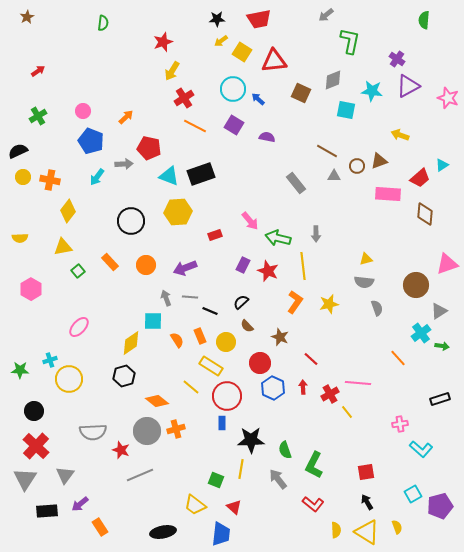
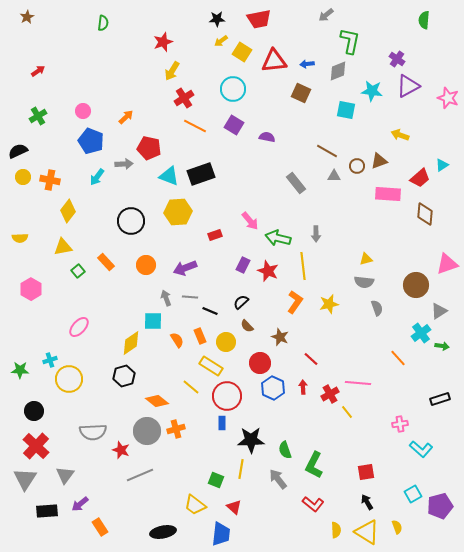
gray diamond at (333, 80): moved 5 px right, 9 px up
blue arrow at (258, 99): moved 49 px right, 35 px up; rotated 48 degrees counterclockwise
orange rectangle at (110, 262): moved 4 px left
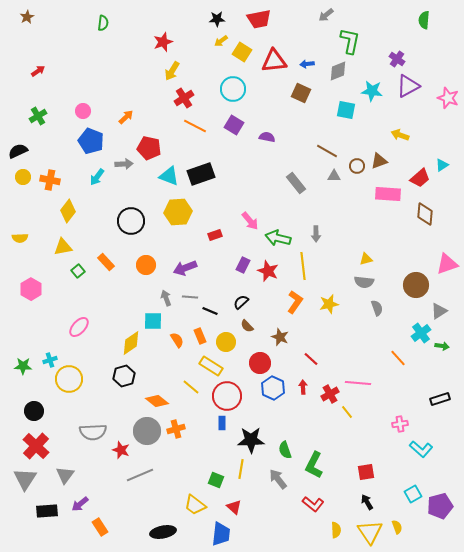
green star at (20, 370): moved 3 px right, 4 px up
yellow triangle at (367, 532): moved 3 px right; rotated 24 degrees clockwise
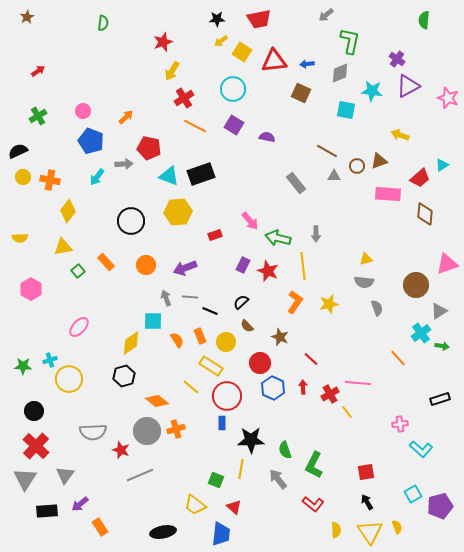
gray diamond at (338, 71): moved 2 px right, 2 px down
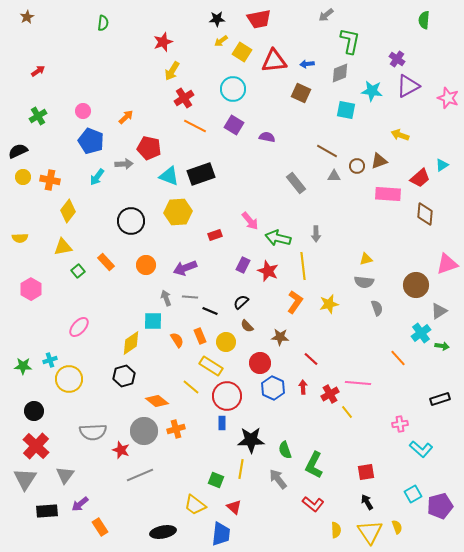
brown star at (280, 337): rotated 18 degrees counterclockwise
gray circle at (147, 431): moved 3 px left
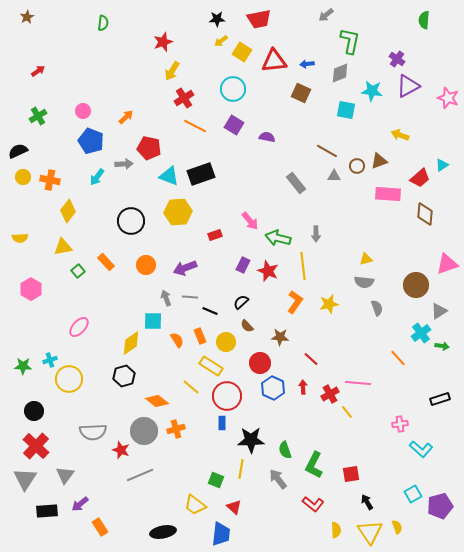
red square at (366, 472): moved 15 px left, 2 px down
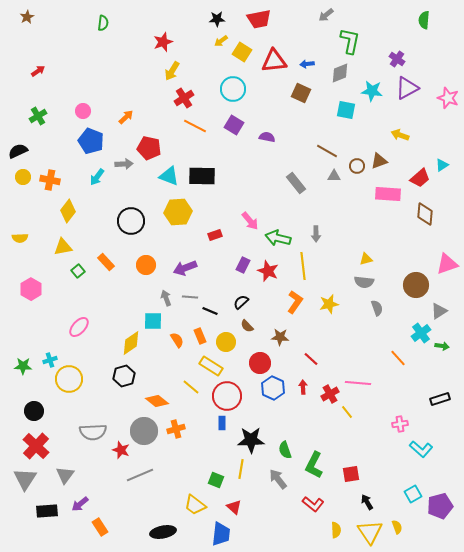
purple triangle at (408, 86): moved 1 px left, 2 px down
black rectangle at (201, 174): moved 1 px right, 2 px down; rotated 20 degrees clockwise
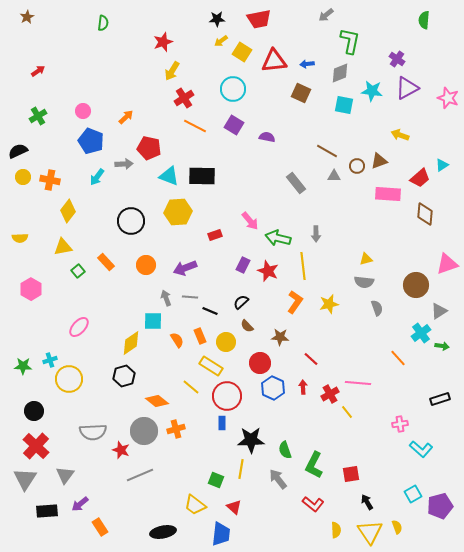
cyan square at (346, 110): moved 2 px left, 5 px up
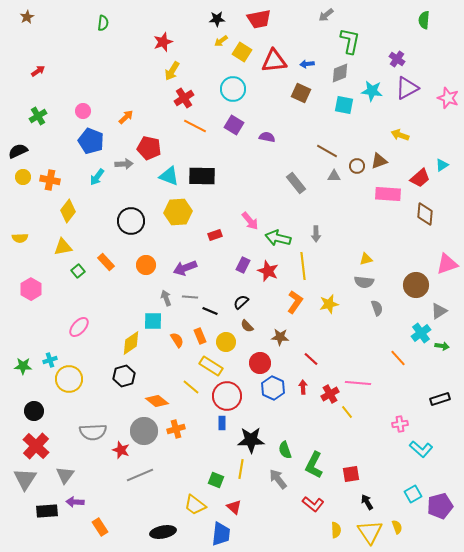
purple arrow at (80, 504): moved 5 px left, 2 px up; rotated 42 degrees clockwise
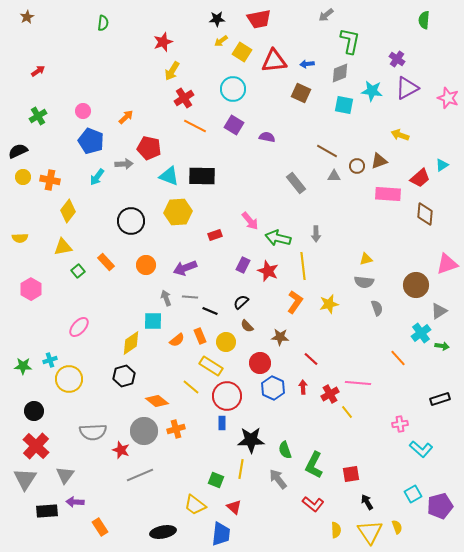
orange semicircle at (177, 340): rotated 84 degrees clockwise
